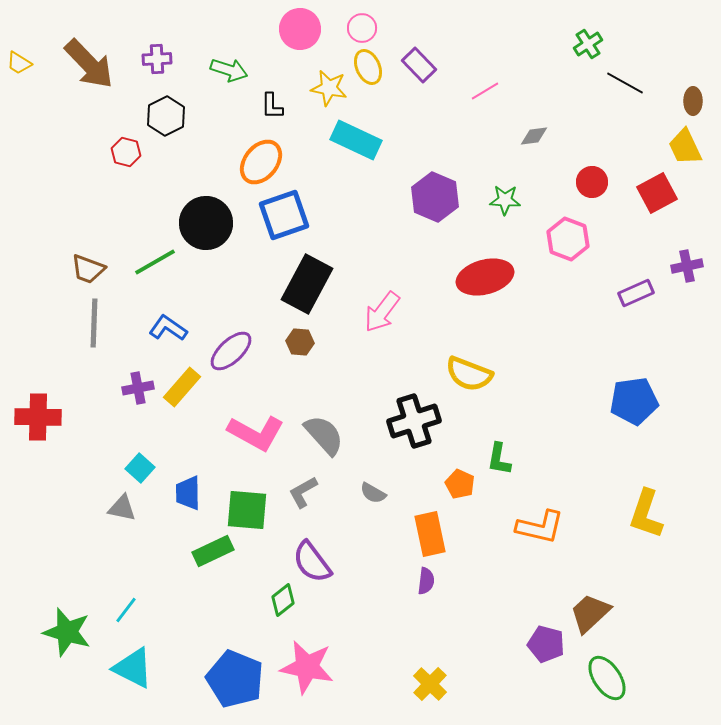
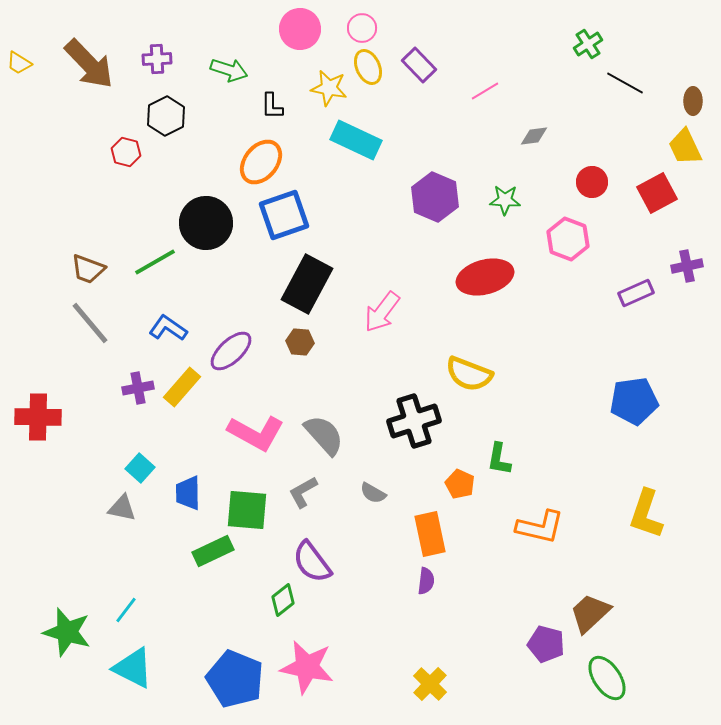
gray line at (94, 323): moved 4 px left; rotated 42 degrees counterclockwise
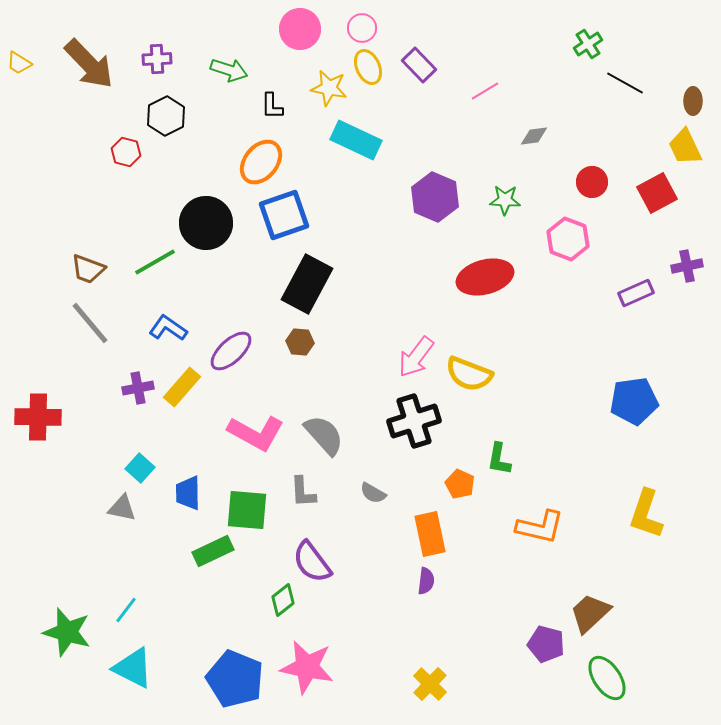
pink arrow at (382, 312): moved 34 px right, 45 px down
gray L-shape at (303, 492): rotated 64 degrees counterclockwise
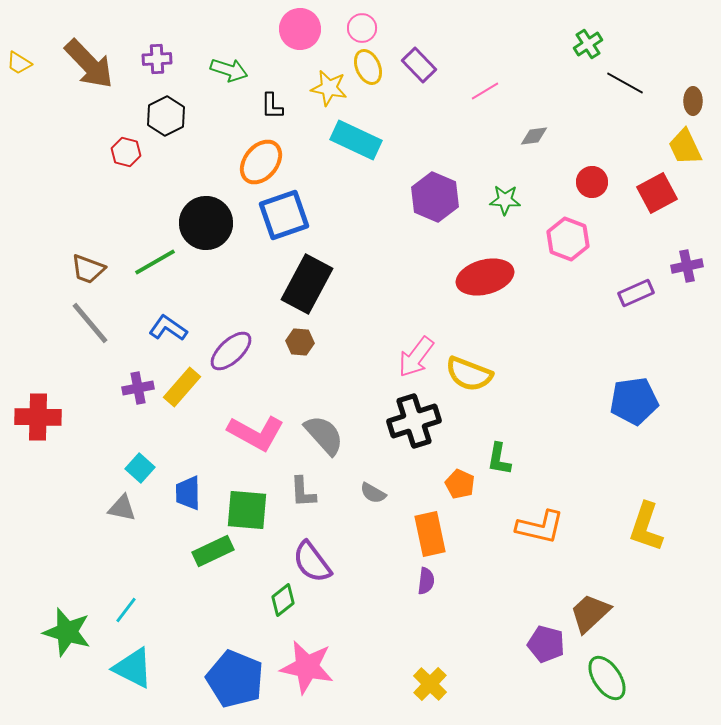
yellow L-shape at (646, 514): moved 13 px down
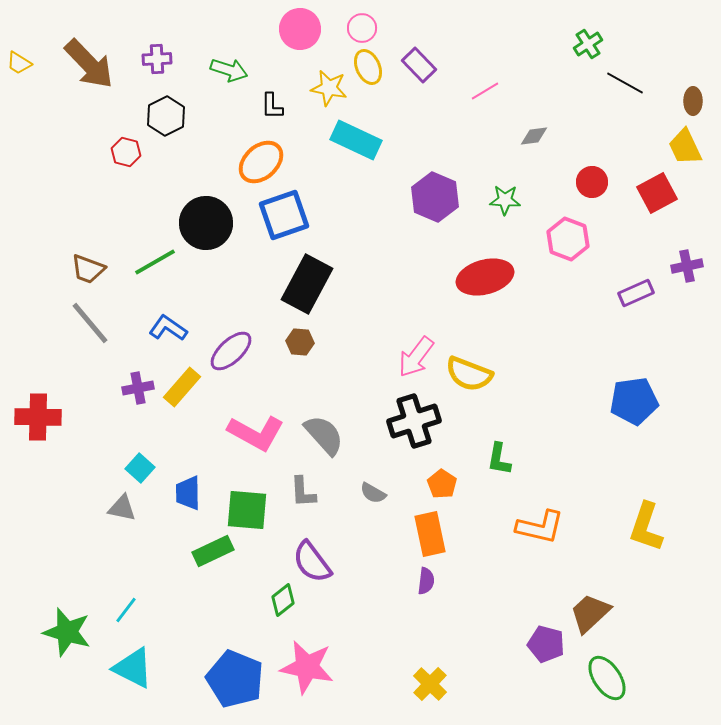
orange ellipse at (261, 162): rotated 9 degrees clockwise
orange pentagon at (460, 484): moved 18 px left; rotated 8 degrees clockwise
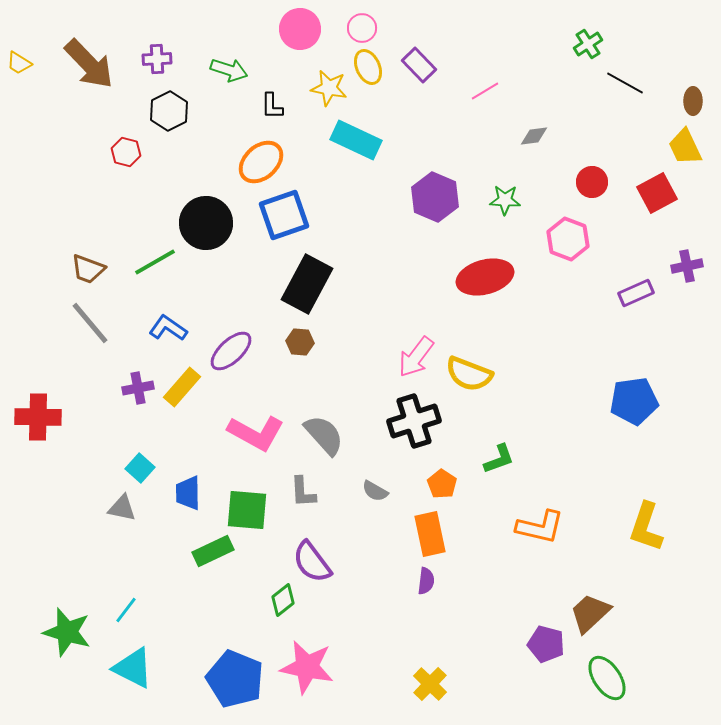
black hexagon at (166, 116): moved 3 px right, 5 px up
green L-shape at (499, 459): rotated 120 degrees counterclockwise
gray semicircle at (373, 493): moved 2 px right, 2 px up
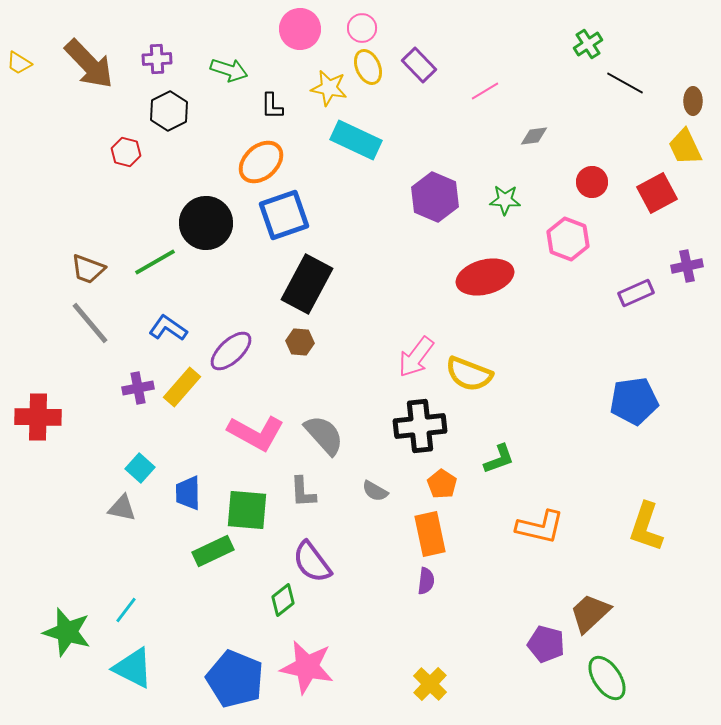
black cross at (414, 421): moved 6 px right, 5 px down; rotated 12 degrees clockwise
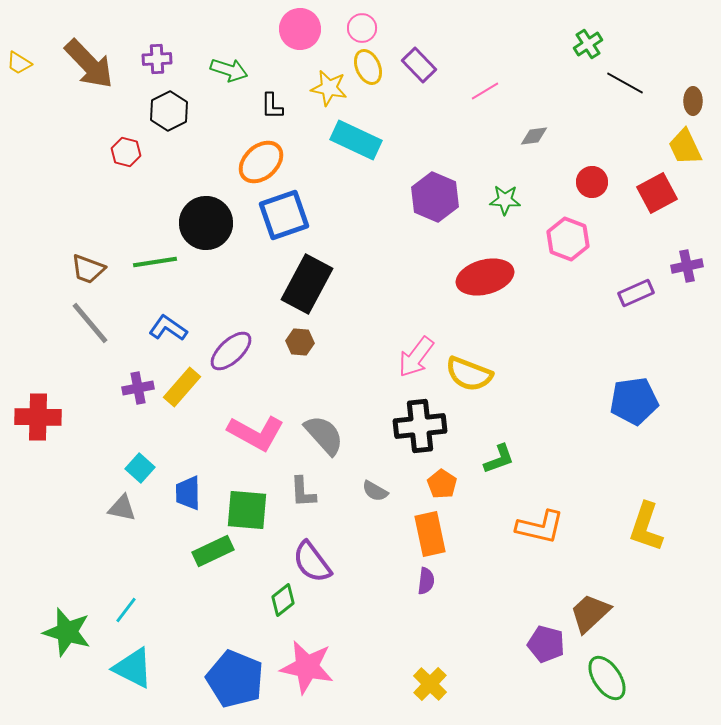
green line at (155, 262): rotated 21 degrees clockwise
